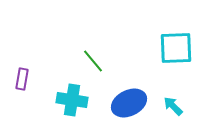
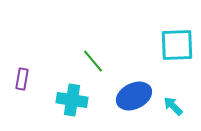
cyan square: moved 1 px right, 3 px up
blue ellipse: moved 5 px right, 7 px up
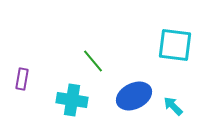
cyan square: moved 2 px left; rotated 9 degrees clockwise
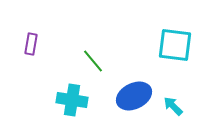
purple rectangle: moved 9 px right, 35 px up
